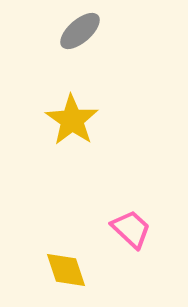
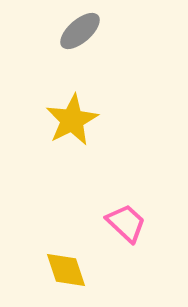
yellow star: rotated 10 degrees clockwise
pink trapezoid: moved 5 px left, 6 px up
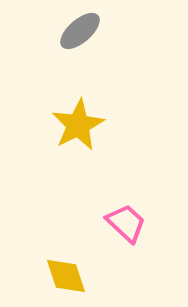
yellow star: moved 6 px right, 5 px down
yellow diamond: moved 6 px down
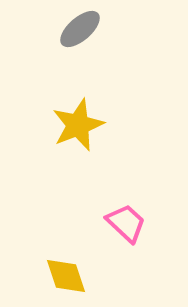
gray ellipse: moved 2 px up
yellow star: rotated 6 degrees clockwise
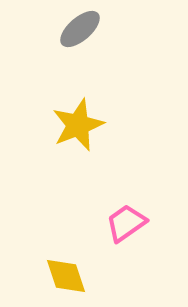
pink trapezoid: rotated 78 degrees counterclockwise
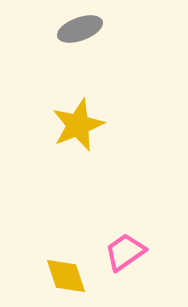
gray ellipse: rotated 21 degrees clockwise
pink trapezoid: moved 1 px left, 29 px down
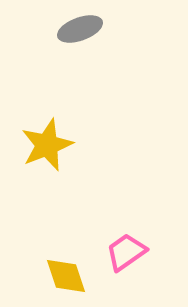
yellow star: moved 31 px left, 20 px down
pink trapezoid: moved 1 px right
